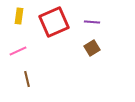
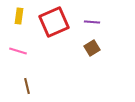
pink line: rotated 42 degrees clockwise
brown line: moved 7 px down
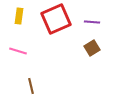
red square: moved 2 px right, 3 px up
brown line: moved 4 px right
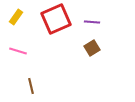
yellow rectangle: moved 3 px left, 1 px down; rotated 28 degrees clockwise
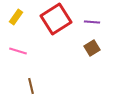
red square: rotated 8 degrees counterclockwise
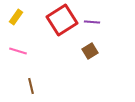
red square: moved 6 px right, 1 px down
brown square: moved 2 px left, 3 px down
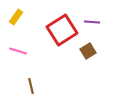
red square: moved 10 px down
brown square: moved 2 px left
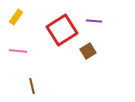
purple line: moved 2 px right, 1 px up
pink line: rotated 12 degrees counterclockwise
brown line: moved 1 px right
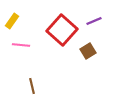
yellow rectangle: moved 4 px left, 4 px down
purple line: rotated 28 degrees counterclockwise
red square: rotated 16 degrees counterclockwise
pink line: moved 3 px right, 6 px up
